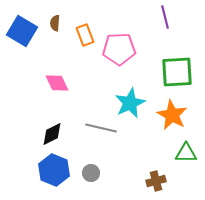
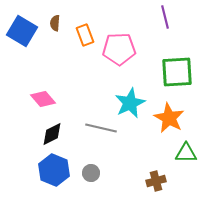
pink diamond: moved 14 px left, 16 px down; rotated 15 degrees counterclockwise
orange star: moved 3 px left, 3 px down
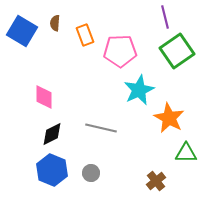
pink pentagon: moved 1 px right, 2 px down
green square: moved 21 px up; rotated 32 degrees counterclockwise
pink diamond: moved 1 px right, 2 px up; rotated 40 degrees clockwise
cyan star: moved 9 px right, 13 px up
blue hexagon: moved 2 px left
brown cross: rotated 24 degrees counterclockwise
